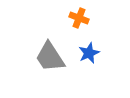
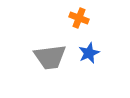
gray trapezoid: rotated 64 degrees counterclockwise
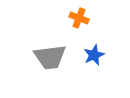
blue star: moved 5 px right, 2 px down
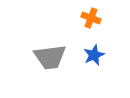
orange cross: moved 12 px right
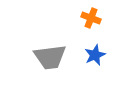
blue star: moved 1 px right
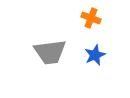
gray trapezoid: moved 5 px up
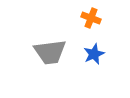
blue star: moved 1 px left, 1 px up
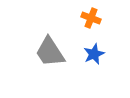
gray trapezoid: rotated 64 degrees clockwise
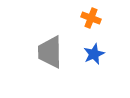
gray trapezoid: rotated 32 degrees clockwise
